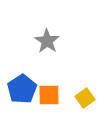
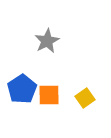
gray star: rotated 10 degrees clockwise
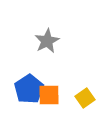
blue pentagon: moved 7 px right
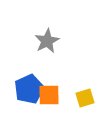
blue pentagon: rotated 8 degrees clockwise
yellow square: rotated 18 degrees clockwise
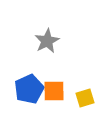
orange square: moved 5 px right, 4 px up
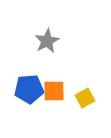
blue pentagon: rotated 20 degrees clockwise
yellow square: rotated 12 degrees counterclockwise
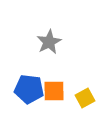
gray star: moved 2 px right, 1 px down
blue pentagon: rotated 12 degrees clockwise
